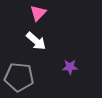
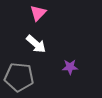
white arrow: moved 3 px down
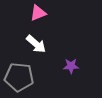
pink triangle: rotated 24 degrees clockwise
purple star: moved 1 px right, 1 px up
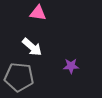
pink triangle: rotated 30 degrees clockwise
white arrow: moved 4 px left, 3 px down
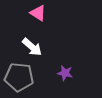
pink triangle: rotated 24 degrees clockwise
purple star: moved 6 px left, 7 px down; rotated 14 degrees clockwise
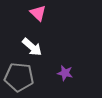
pink triangle: rotated 12 degrees clockwise
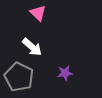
purple star: rotated 21 degrees counterclockwise
gray pentagon: rotated 20 degrees clockwise
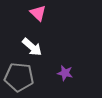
purple star: rotated 21 degrees clockwise
gray pentagon: rotated 20 degrees counterclockwise
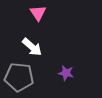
pink triangle: rotated 12 degrees clockwise
purple star: moved 1 px right
